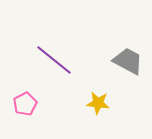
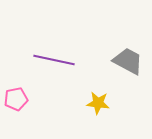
purple line: rotated 27 degrees counterclockwise
pink pentagon: moved 9 px left, 5 px up; rotated 15 degrees clockwise
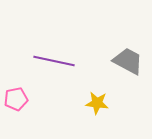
purple line: moved 1 px down
yellow star: moved 1 px left
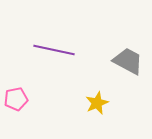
purple line: moved 11 px up
yellow star: rotated 30 degrees counterclockwise
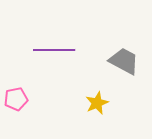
purple line: rotated 12 degrees counterclockwise
gray trapezoid: moved 4 px left
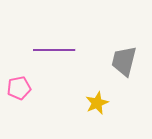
gray trapezoid: rotated 104 degrees counterclockwise
pink pentagon: moved 3 px right, 11 px up
